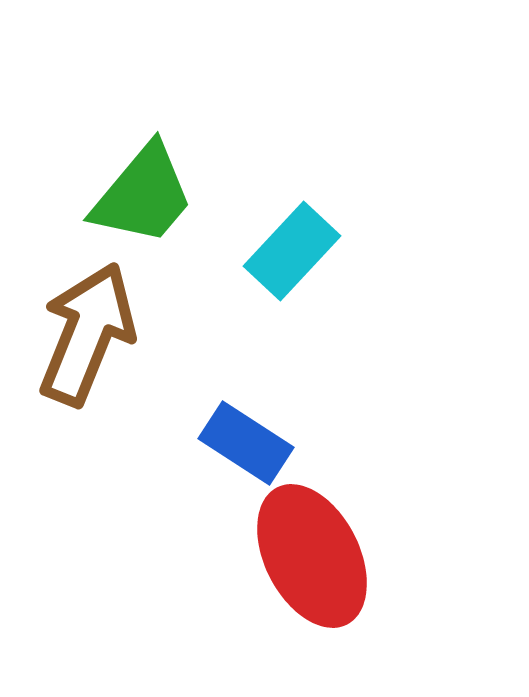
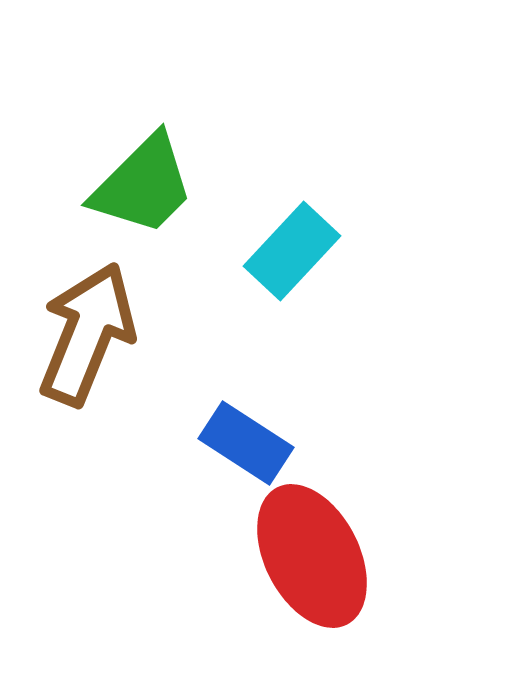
green trapezoid: moved 10 px up; rotated 5 degrees clockwise
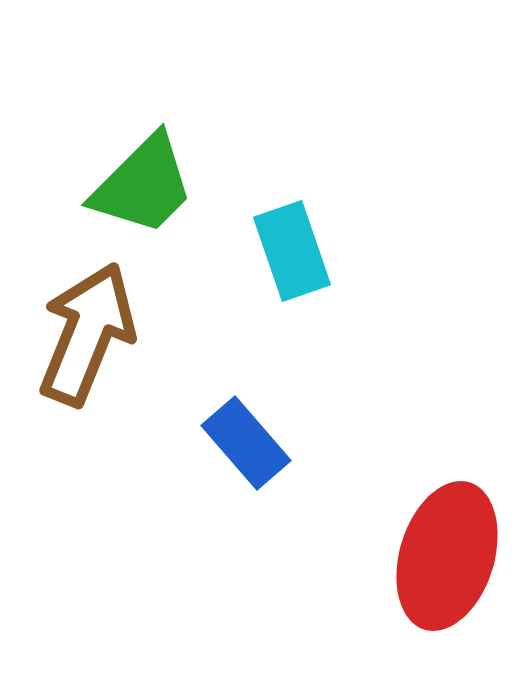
cyan rectangle: rotated 62 degrees counterclockwise
blue rectangle: rotated 16 degrees clockwise
red ellipse: moved 135 px right; rotated 44 degrees clockwise
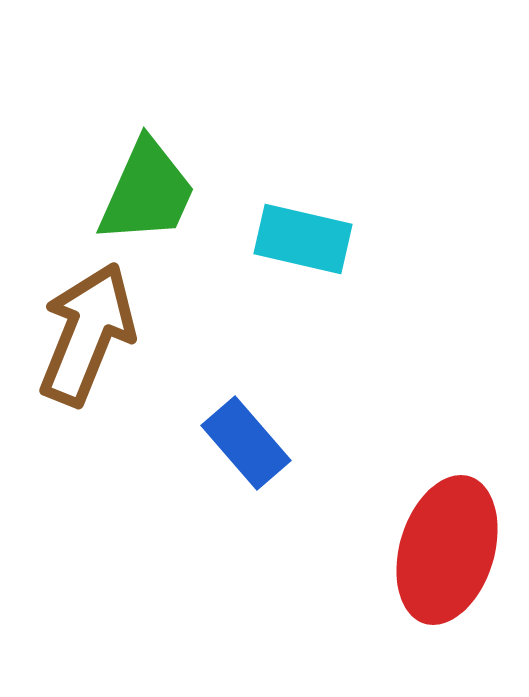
green trapezoid: moved 4 px right, 7 px down; rotated 21 degrees counterclockwise
cyan rectangle: moved 11 px right, 12 px up; rotated 58 degrees counterclockwise
red ellipse: moved 6 px up
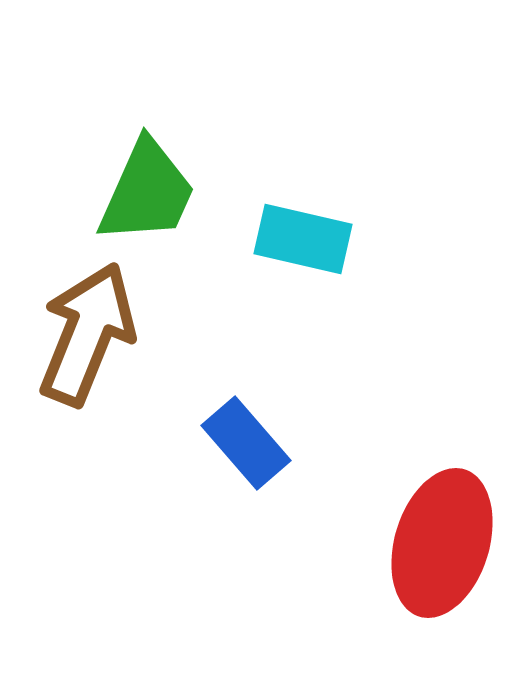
red ellipse: moved 5 px left, 7 px up
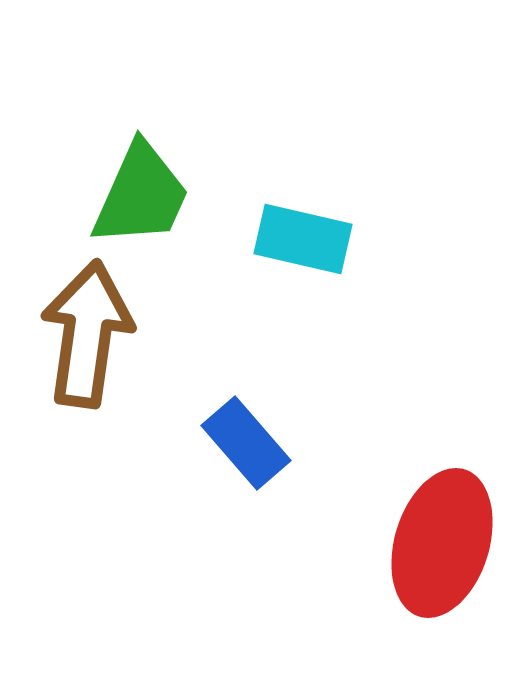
green trapezoid: moved 6 px left, 3 px down
brown arrow: rotated 14 degrees counterclockwise
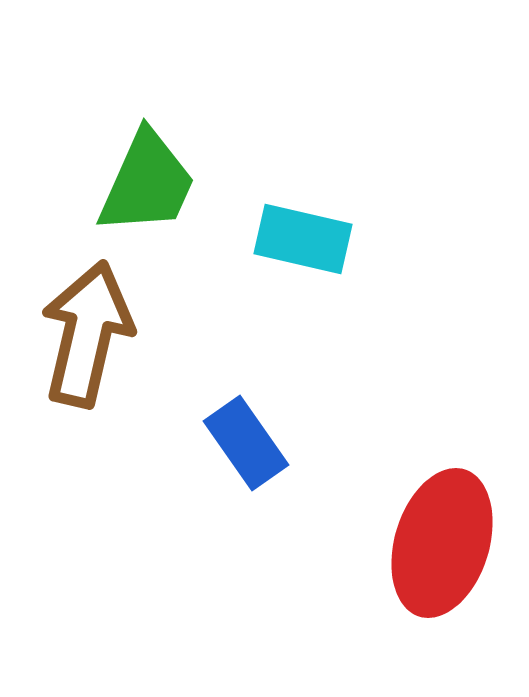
green trapezoid: moved 6 px right, 12 px up
brown arrow: rotated 5 degrees clockwise
blue rectangle: rotated 6 degrees clockwise
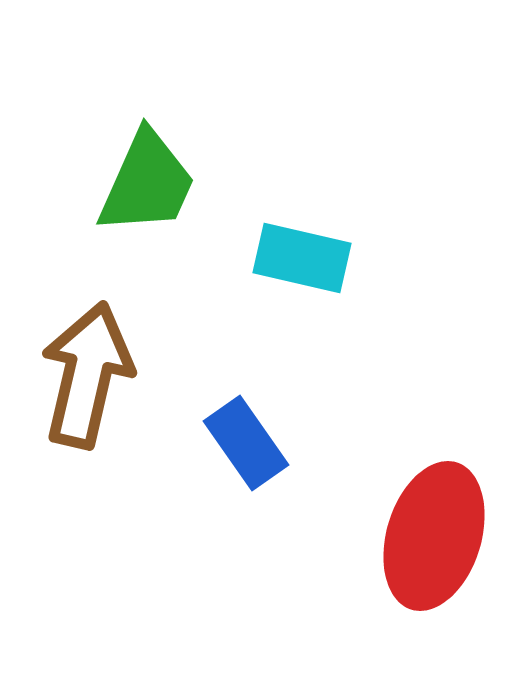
cyan rectangle: moved 1 px left, 19 px down
brown arrow: moved 41 px down
red ellipse: moved 8 px left, 7 px up
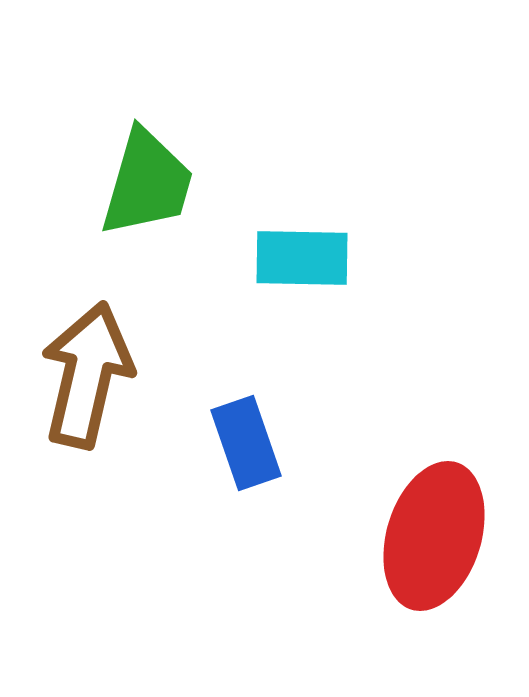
green trapezoid: rotated 8 degrees counterclockwise
cyan rectangle: rotated 12 degrees counterclockwise
blue rectangle: rotated 16 degrees clockwise
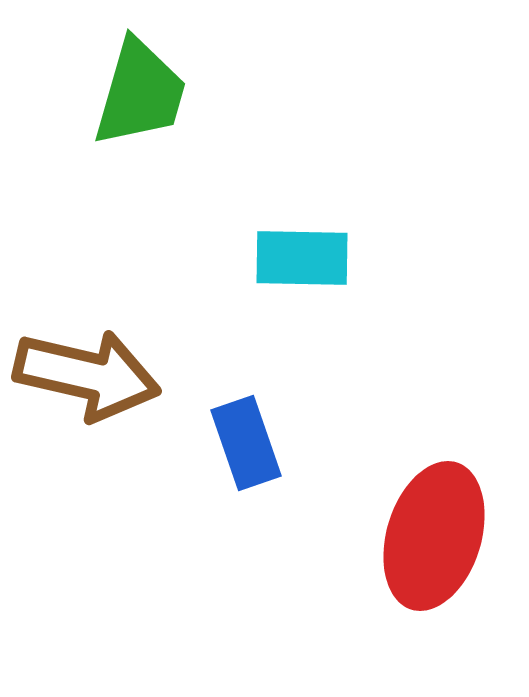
green trapezoid: moved 7 px left, 90 px up
brown arrow: rotated 90 degrees clockwise
